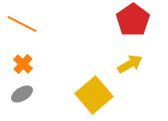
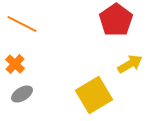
red pentagon: moved 17 px left
orange cross: moved 8 px left
yellow square: rotated 9 degrees clockwise
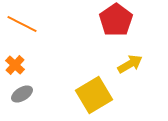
orange cross: moved 1 px down
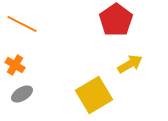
orange cross: rotated 12 degrees counterclockwise
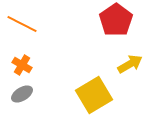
orange cross: moved 7 px right
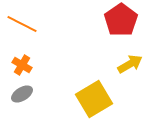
red pentagon: moved 5 px right
yellow square: moved 4 px down
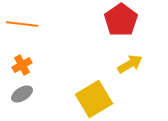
orange line: rotated 20 degrees counterclockwise
orange cross: rotated 30 degrees clockwise
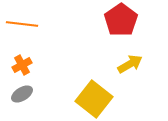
yellow square: rotated 21 degrees counterclockwise
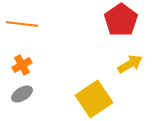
yellow square: rotated 18 degrees clockwise
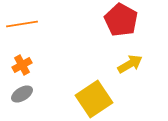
red pentagon: rotated 8 degrees counterclockwise
orange line: rotated 16 degrees counterclockwise
